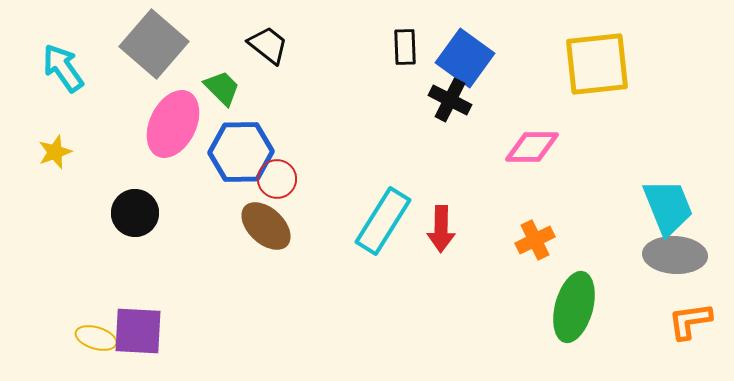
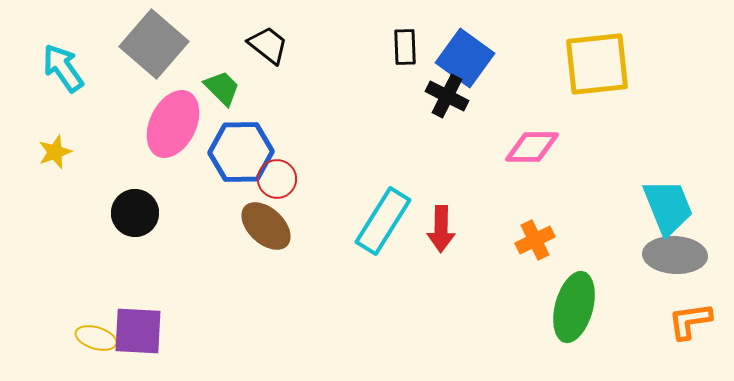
black cross: moved 3 px left, 4 px up
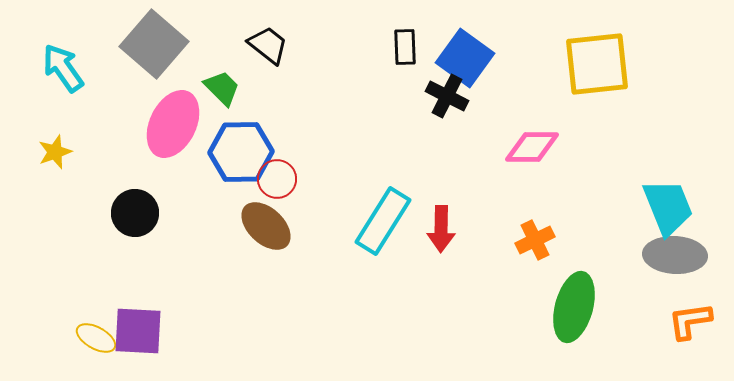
yellow ellipse: rotated 12 degrees clockwise
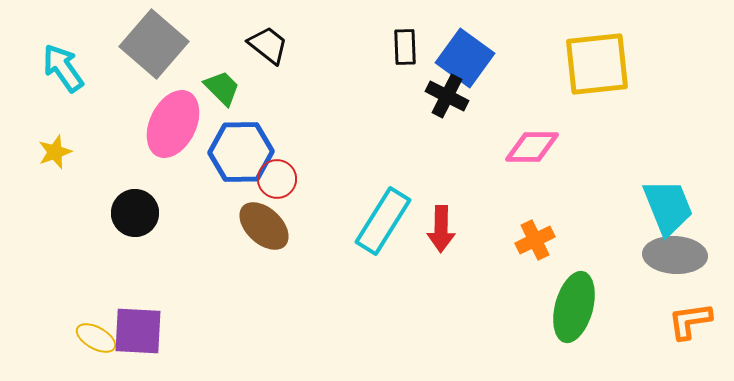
brown ellipse: moved 2 px left
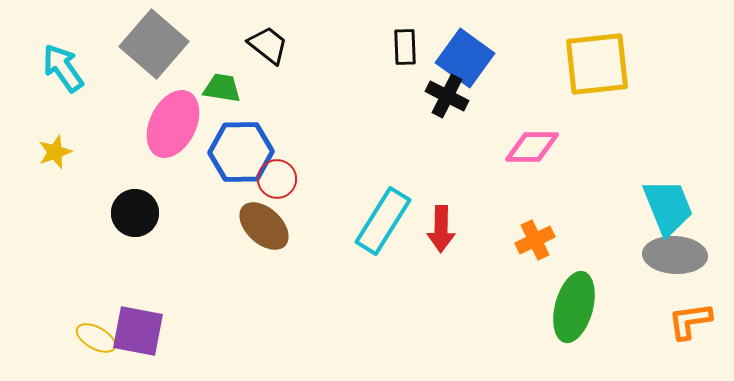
green trapezoid: rotated 36 degrees counterclockwise
purple square: rotated 8 degrees clockwise
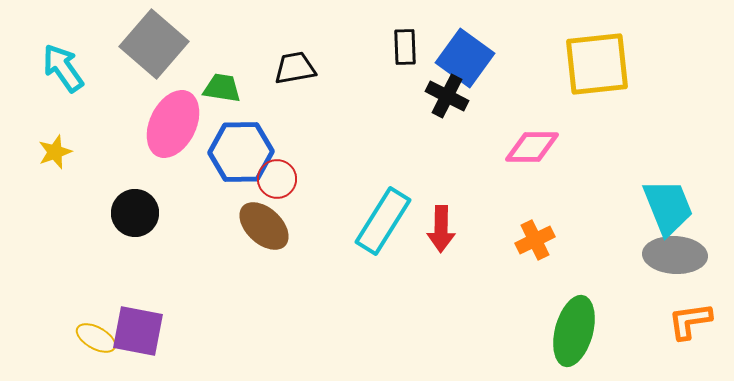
black trapezoid: moved 27 px right, 23 px down; rotated 48 degrees counterclockwise
green ellipse: moved 24 px down
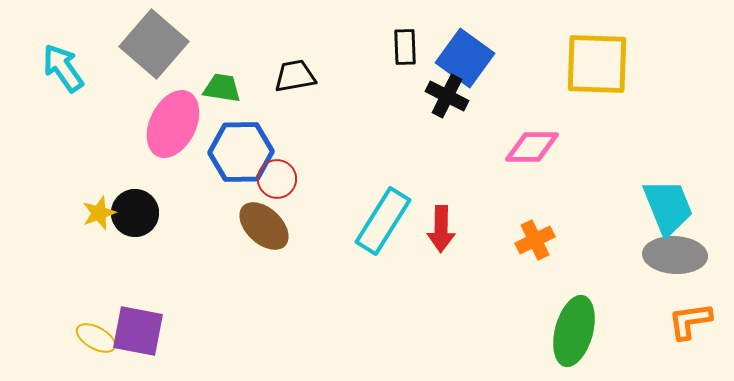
yellow square: rotated 8 degrees clockwise
black trapezoid: moved 8 px down
yellow star: moved 44 px right, 61 px down
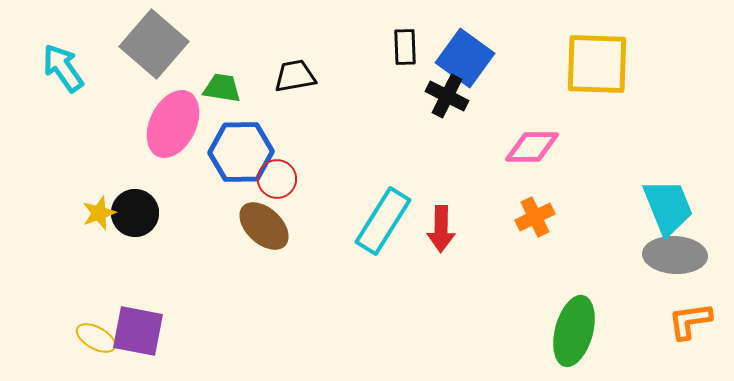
orange cross: moved 23 px up
